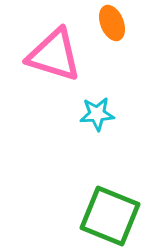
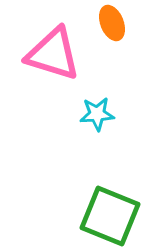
pink triangle: moved 1 px left, 1 px up
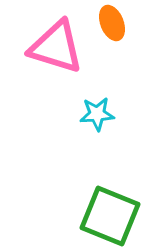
pink triangle: moved 3 px right, 7 px up
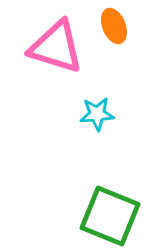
orange ellipse: moved 2 px right, 3 px down
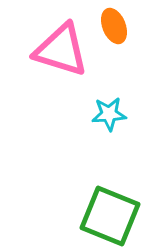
pink triangle: moved 5 px right, 3 px down
cyan star: moved 12 px right
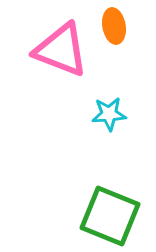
orange ellipse: rotated 12 degrees clockwise
pink triangle: rotated 4 degrees clockwise
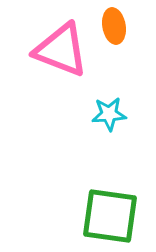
green square: rotated 14 degrees counterclockwise
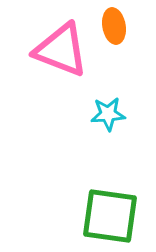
cyan star: moved 1 px left
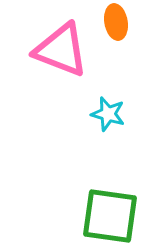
orange ellipse: moved 2 px right, 4 px up
cyan star: rotated 20 degrees clockwise
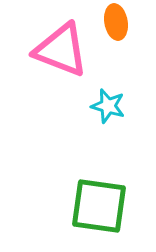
cyan star: moved 8 px up
green square: moved 11 px left, 10 px up
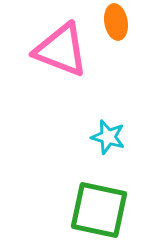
cyan star: moved 31 px down
green square: moved 4 px down; rotated 4 degrees clockwise
